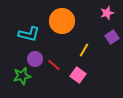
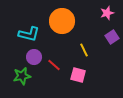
yellow line: rotated 56 degrees counterclockwise
purple circle: moved 1 px left, 2 px up
pink square: rotated 21 degrees counterclockwise
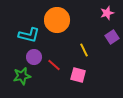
orange circle: moved 5 px left, 1 px up
cyan L-shape: moved 1 px down
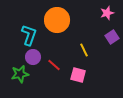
cyan L-shape: rotated 85 degrees counterclockwise
purple circle: moved 1 px left
green star: moved 2 px left, 2 px up
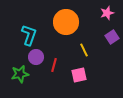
orange circle: moved 9 px right, 2 px down
purple circle: moved 3 px right
red line: rotated 64 degrees clockwise
pink square: moved 1 px right; rotated 28 degrees counterclockwise
